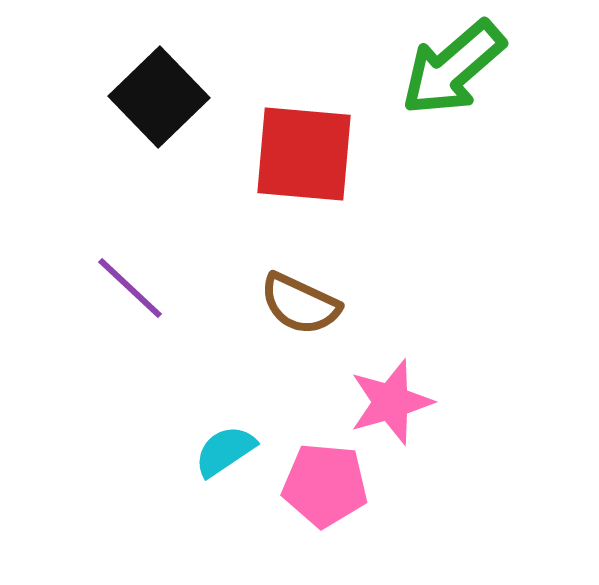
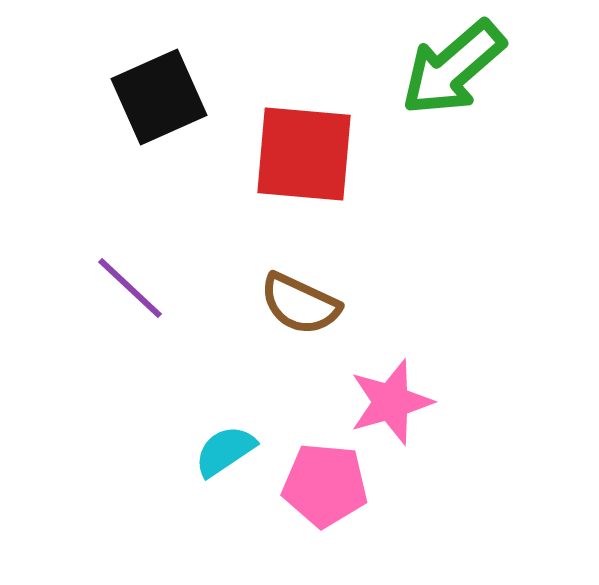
black square: rotated 20 degrees clockwise
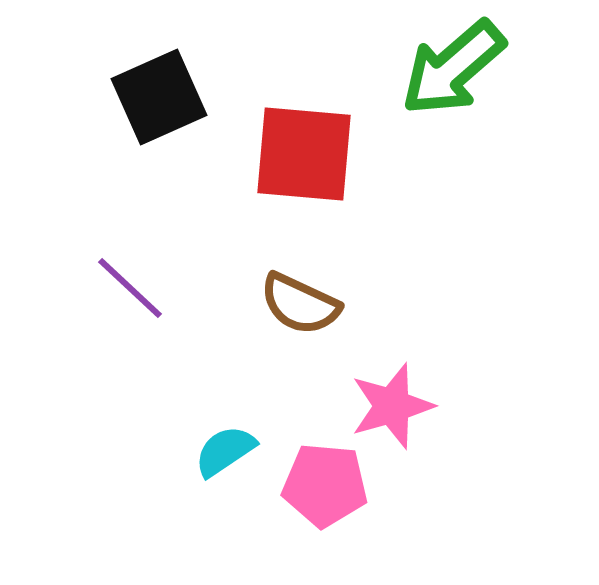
pink star: moved 1 px right, 4 px down
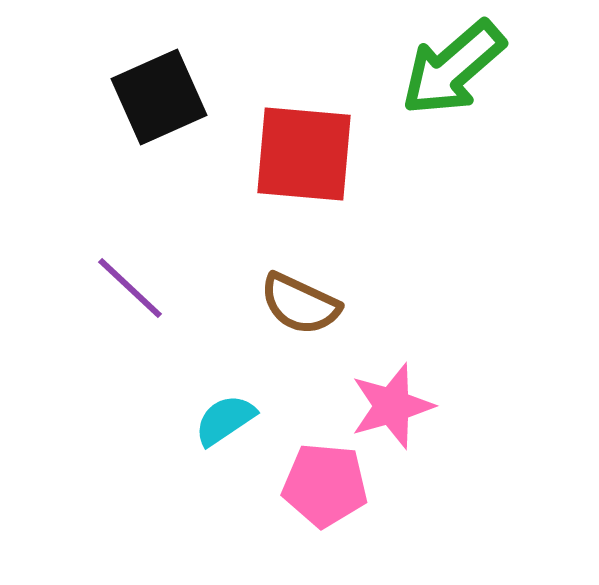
cyan semicircle: moved 31 px up
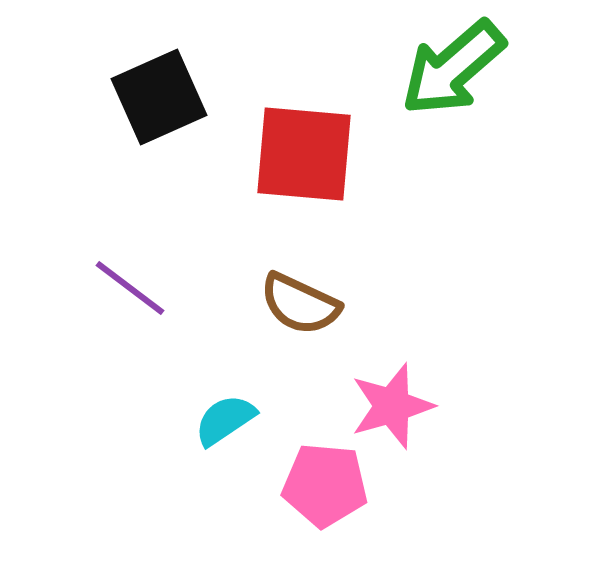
purple line: rotated 6 degrees counterclockwise
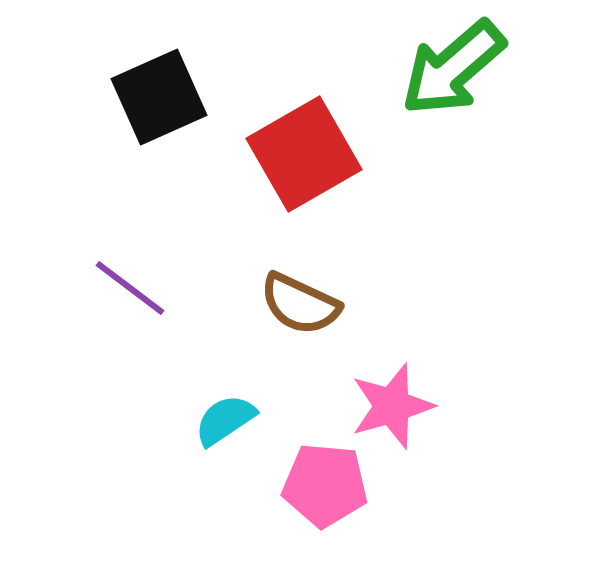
red square: rotated 35 degrees counterclockwise
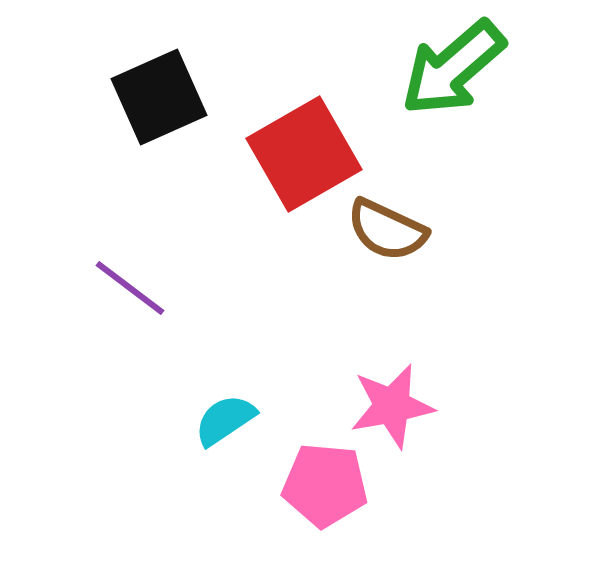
brown semicircle: moved 87 px right, 74 px up
pink star: rotated 6 degrees clockwise
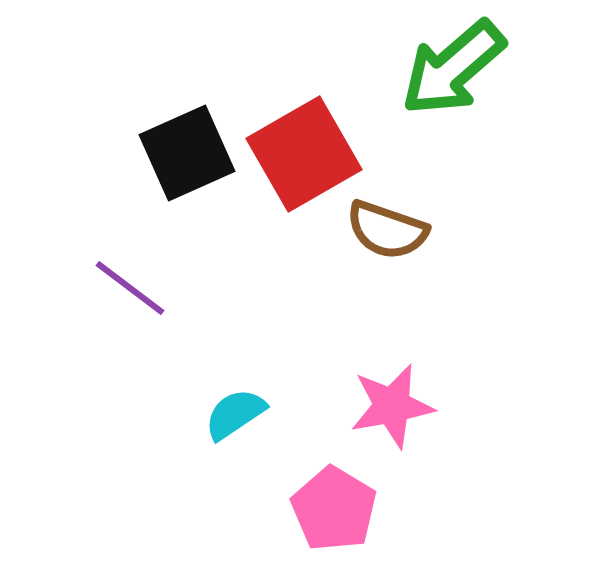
black square: moved 28 px right, 56 px down
brown semicircle: rotated 6 degrees counterclockwise
cyan semicircle: moved 10 px right, 6 px up
pink pentagon: moved 9 px right, 24 px down; rotated 26 degrees clockwise
